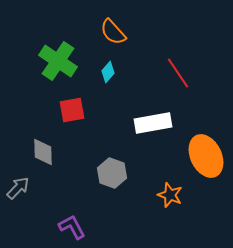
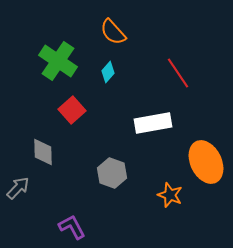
red square: rotated 32 degrees counterclockwise
orange ellipse: moved 6 px down
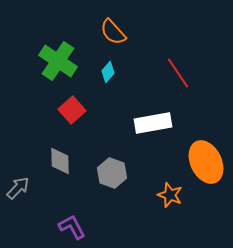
gray diamond: moved 17 px right, 9 px down
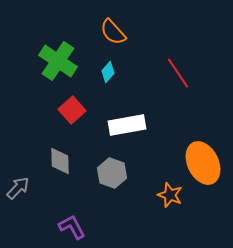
white rectangle: moved 26 px left, 2 px down
orange ellipse: moved 3 px left, 1 px down
